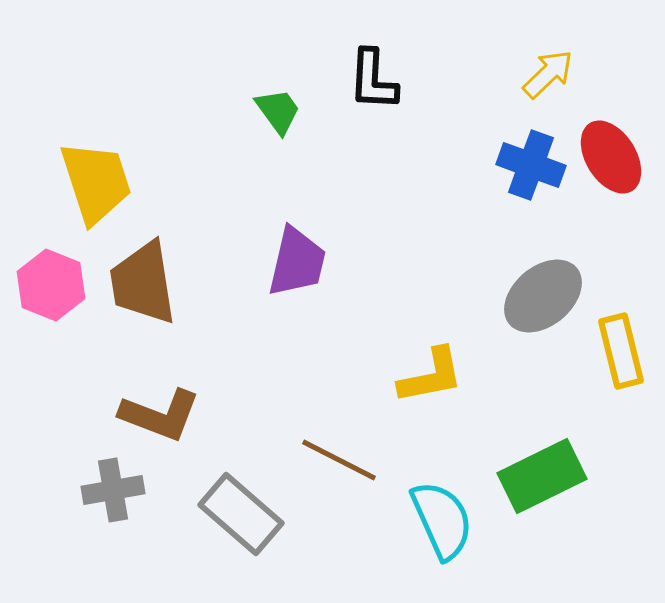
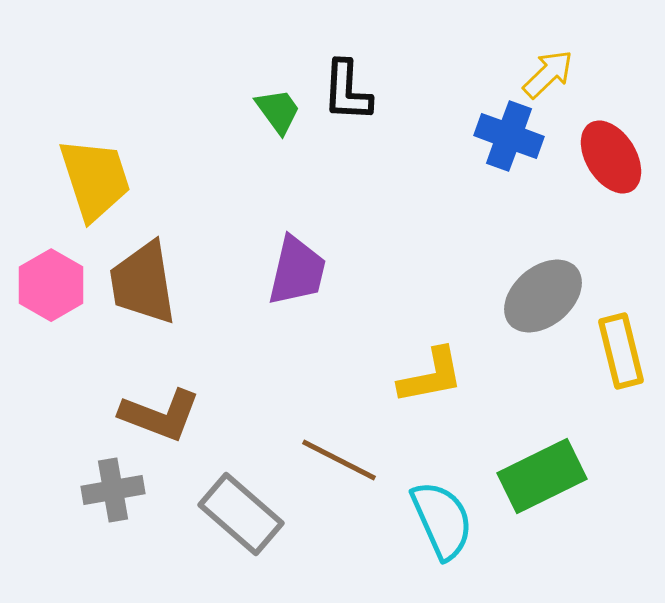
black L-shape: moved 26 px left, 11 px down
blue cross: moved 22 px left, 29 px up
yellow trapezoid: moved 1 px left, 3 px up
purple trapezoid: moved 9 px down
pink hexagon: rotated 8 degrees clockwise
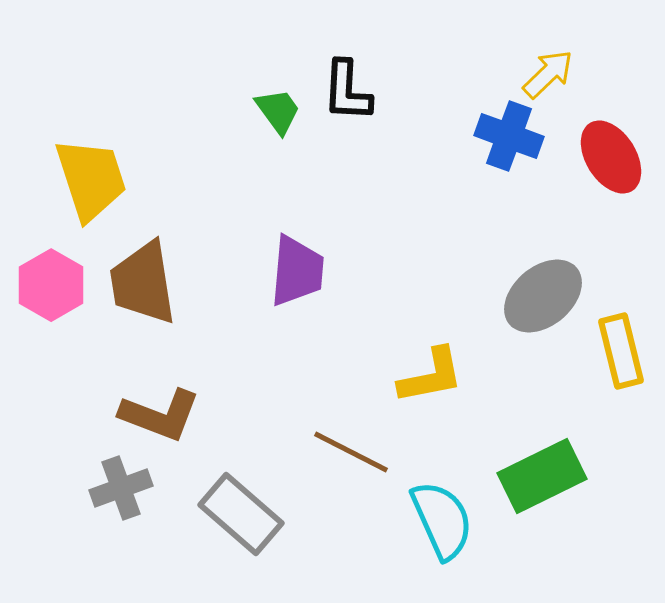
yellow trapezoid: moved 4 px left
purple trapezoid: rotated 8 degrees counterclockwise
brown line: moved 12 px right, 8 px up
gray cross: moved 8 px right, 2 px up; rotated 10 degrees counterclockwise
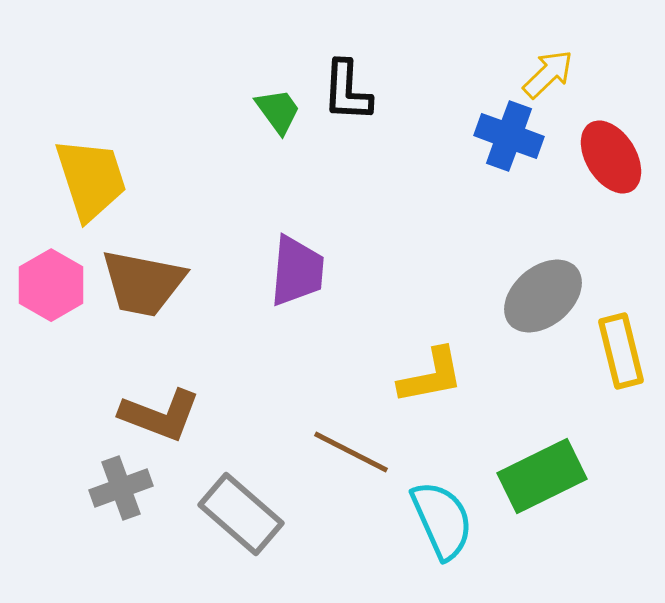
brown trapezoid: rotated 70 degrees counterclockwise
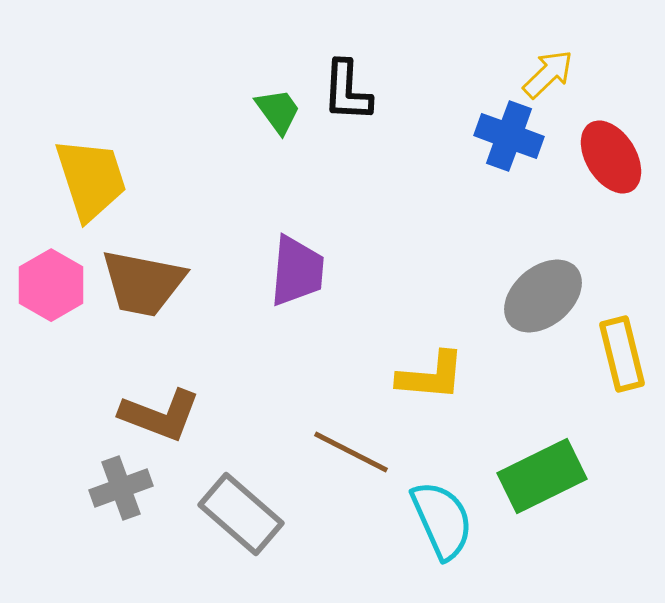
yellow rectangle: moved 1 px right, 3 px down
yellow L-shape: rotated 16 degrees clockwise
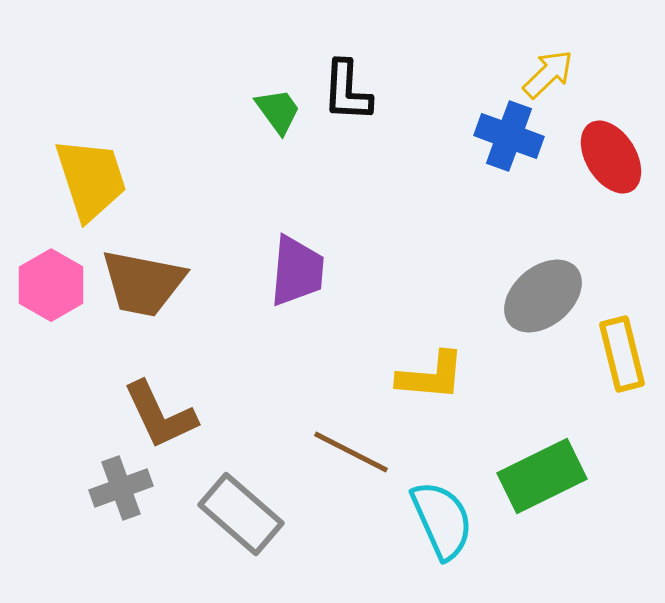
brown L-shape: rotated 44 degrees clockwise
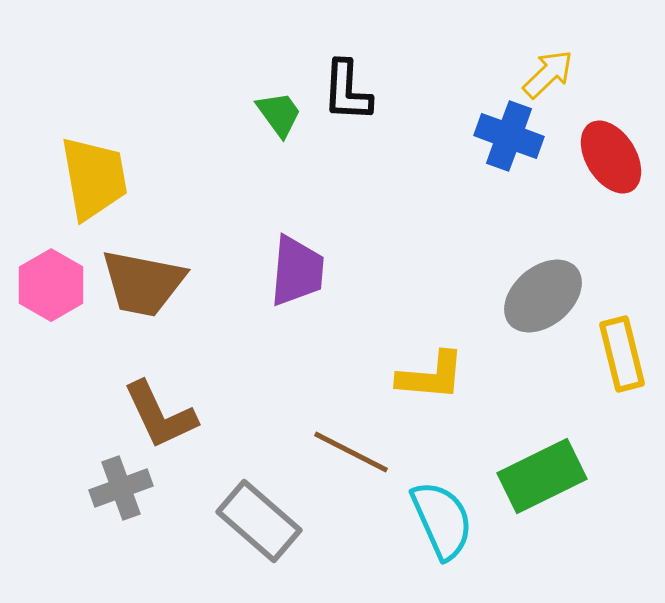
green trapezoid: moved 1 px right, 3 px down
yellow trapezoid: moved 3 px right, 1 px up; rotated 8 degrees clockwise
gray rectangle: moved 18 px right, 7 px down
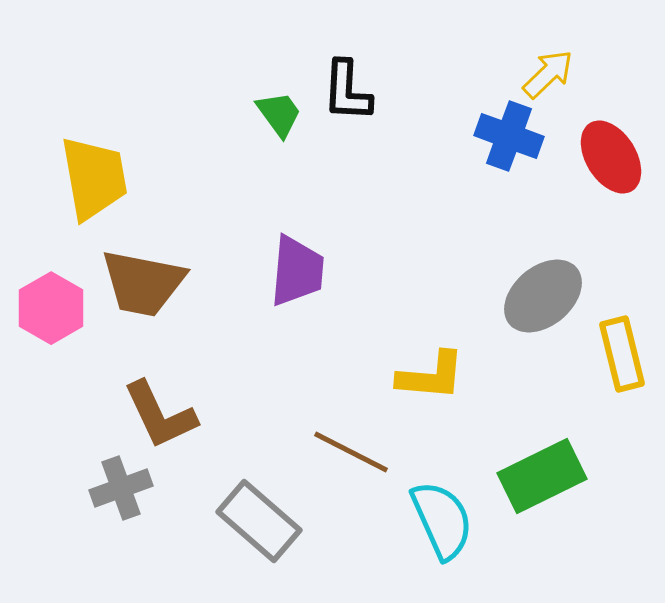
pink hexagon: moved 23 px down
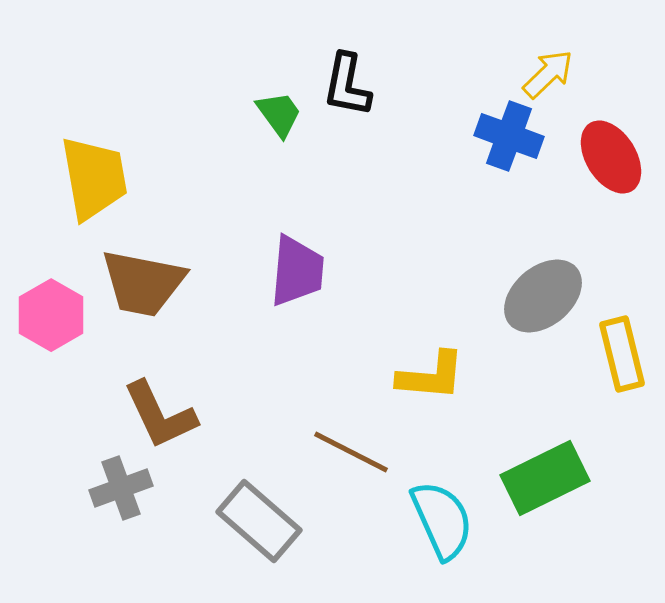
black L-shape: moved 6 px up; rotated 8 degrees clockwise
pink hexagon: moved 7 px down
green rectangle: moved 3 px right, 2 px down
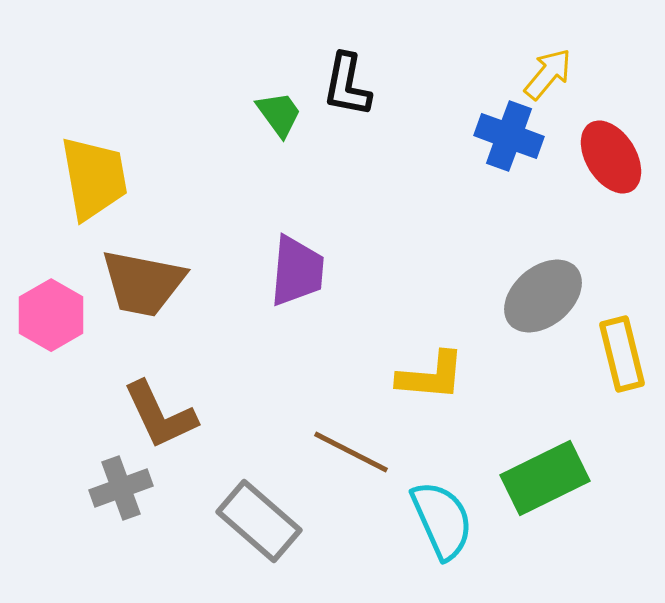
yellow arrow: rotated 6 degrees counterclockwise
